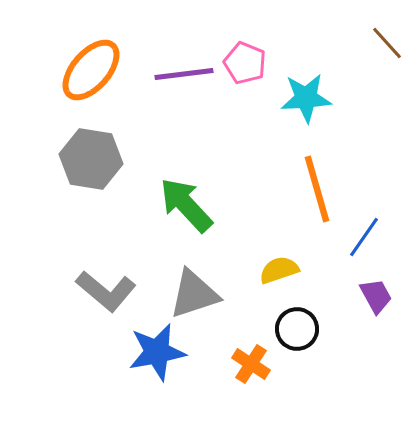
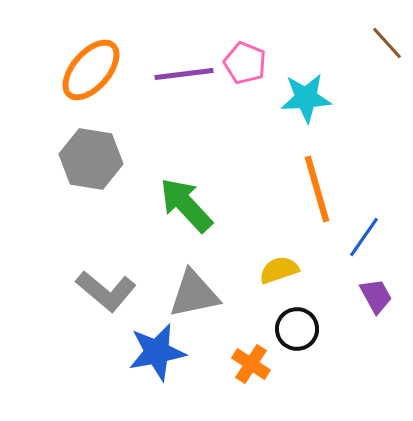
gray triangle: rotated 6 degrees clockwise
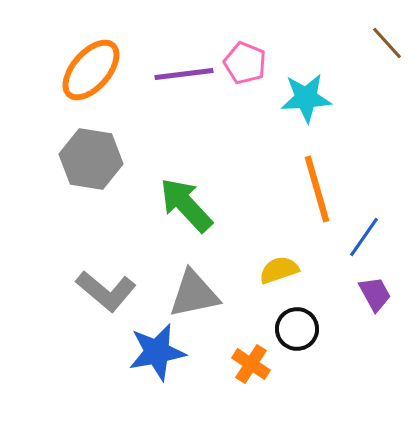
purple trapezoid: moved 1 px left, 2 px up
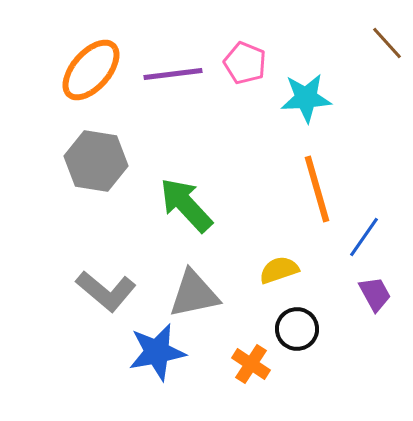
purple line: moved 11 px left
gray hexagon: moved 5 px right, 2 px down
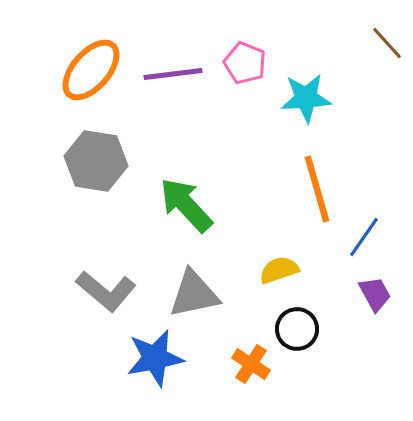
blue star: moved 2 px left, 6 px down
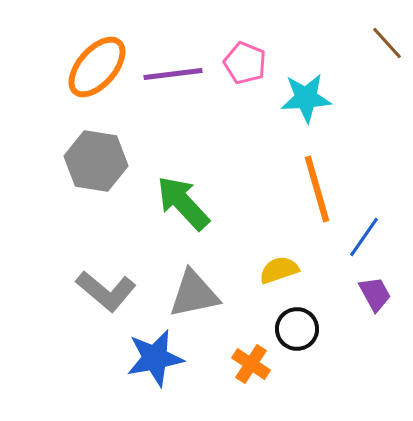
orange ellipse: moved 6 px right, 3 px up
green arrow: moved 3 px left, 2 px up
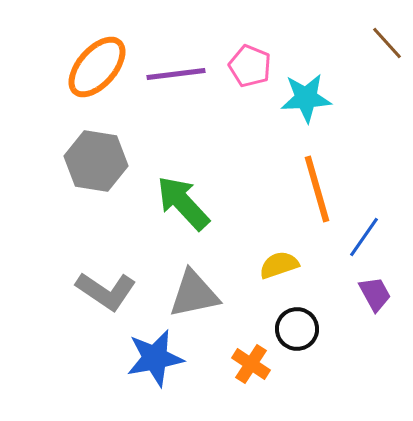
pink pentagon: moved 5 px right, 3 px down
purple line: moved 3 px right
yellow semicircle: moved 5 px up
gray L-shape: rotated 6 degrees counterclockwise
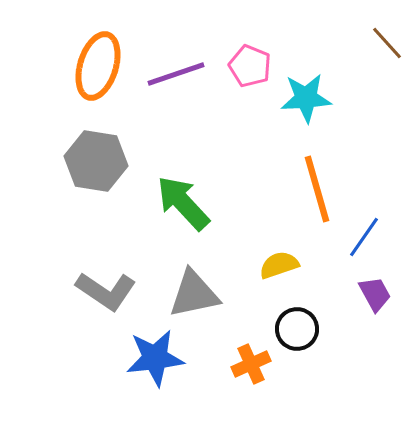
orange ellipse: moved 1 px right, 1 px up; rotated 24 degrees counterclockwise
purple line: rotated 12 degrees counterclockwise
blue star: rotated 4 degrees clockwise
orange cross: rotated 33 degrees clockwise
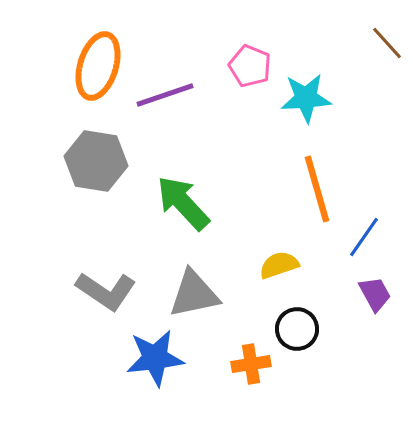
purple line: moved 11 px left, 21 px down
orange cross: rotated 15 degrees clockwise
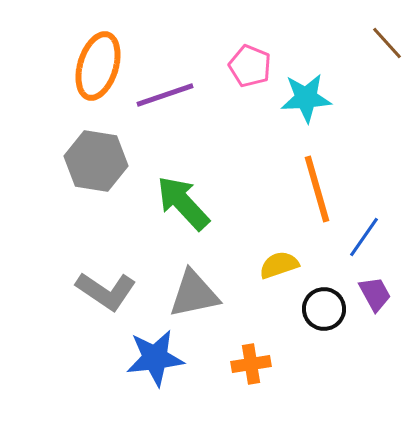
black circle: moved 27 px right, 20 px up
